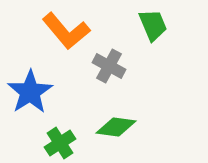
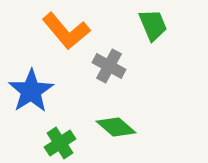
blue star: moved 1 px right, 1 px up
green diamond: rotated 33 degrees clockwise
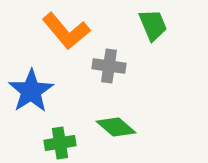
gray cross: rotated 20 degrees counterclockwise
green cross: rotated 24 degrees clockwise
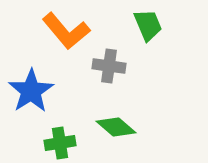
green trapezoid: moved 5 px left
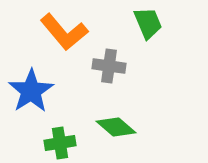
green trapezoid: moved 2 px up
orange L-shape: moved 2 px left, 1 px down
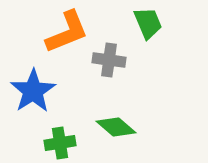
orange L-shape: moved 3 px right; rotated 72 degrees counterclockwise
gray cross: moved 6 px up
blue star: moved 2 px right
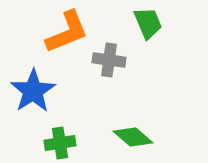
green diamond: moved 17 px right, 10 px down
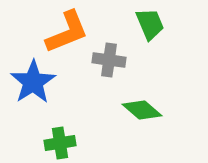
green trapezoid: moved 2 px right, 1 px down
blue star: moved 9 px up
green diamond: moved 9 px right, 27 px up
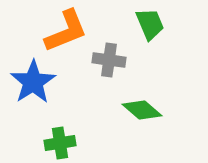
orange L-shape: moved 1 px left, 1 px up
